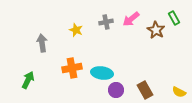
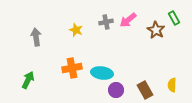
pink arrow: moved 3 px left, 1 px down
gray arrow: moved 6 px left, 6 px up
yellow semicircle: moved 7 px left, 7 px up; rotated 64 degrees clockwise
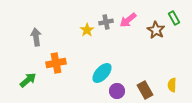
yellow star: moved 11 px right; rotated 16 degrees clockwise
orange cross: moved 16 px left, 5 px up
cyan ellipse: rotated 55 degrees counterclockwise
green arrow: rotated 24 degrees clockwise
purple circle: moved 1 px right, 1 px down
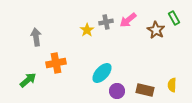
brown rectangle: rotated 48 degrees counterclockwise
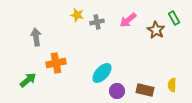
gray cross: moved 9 px left
yellow star: moved 10 px left, 15 px up; rotated 24 degrees counterclockwise
